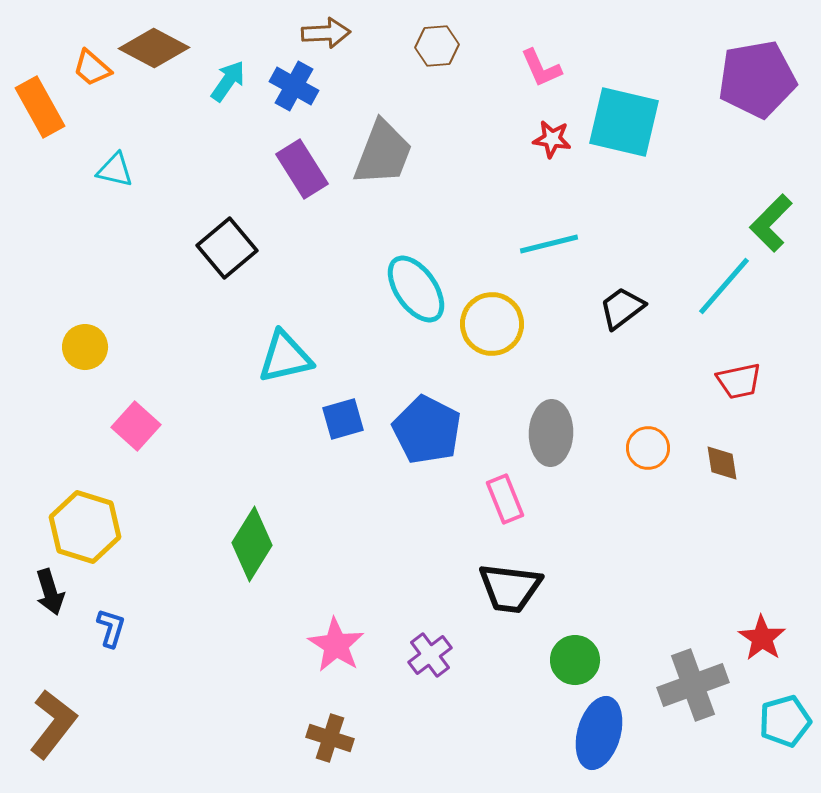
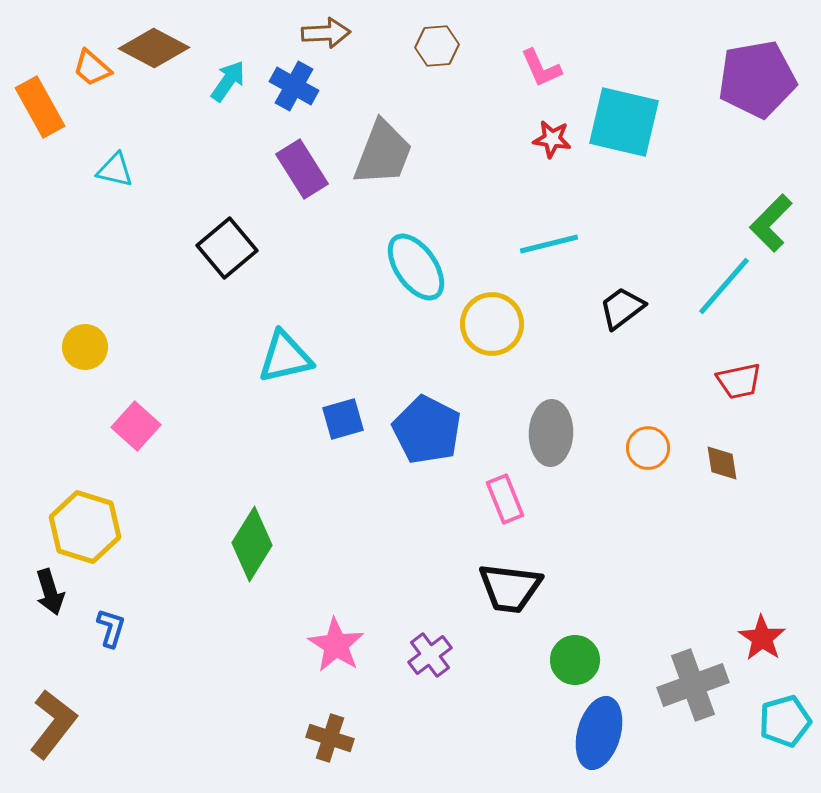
cyan ellipse at (416, 289): moved 22 px up
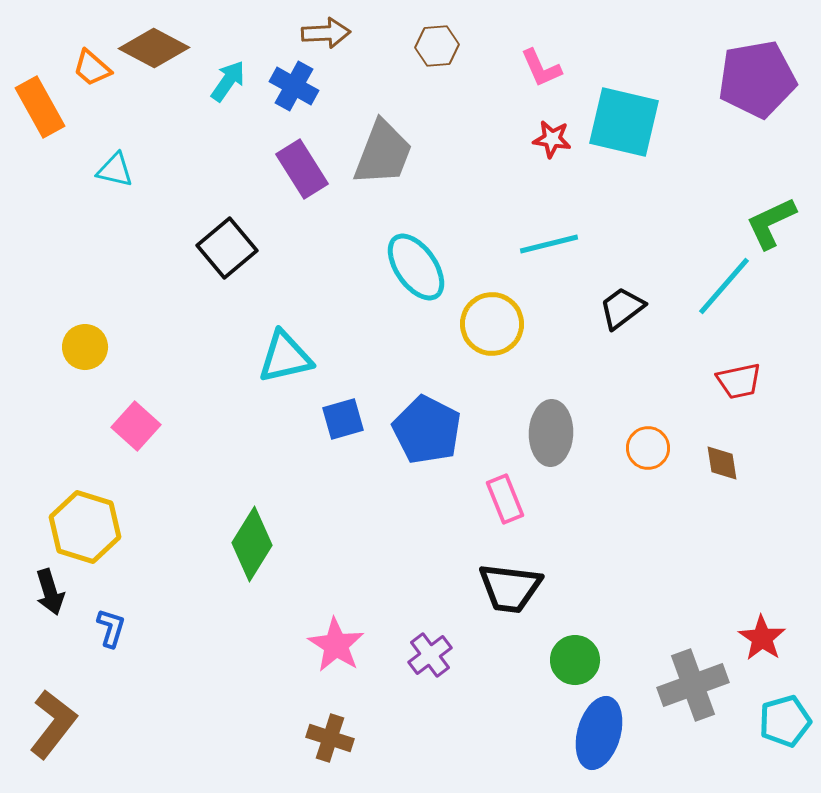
green L-shape at (771, 223): rotated 20 degrees clockwise
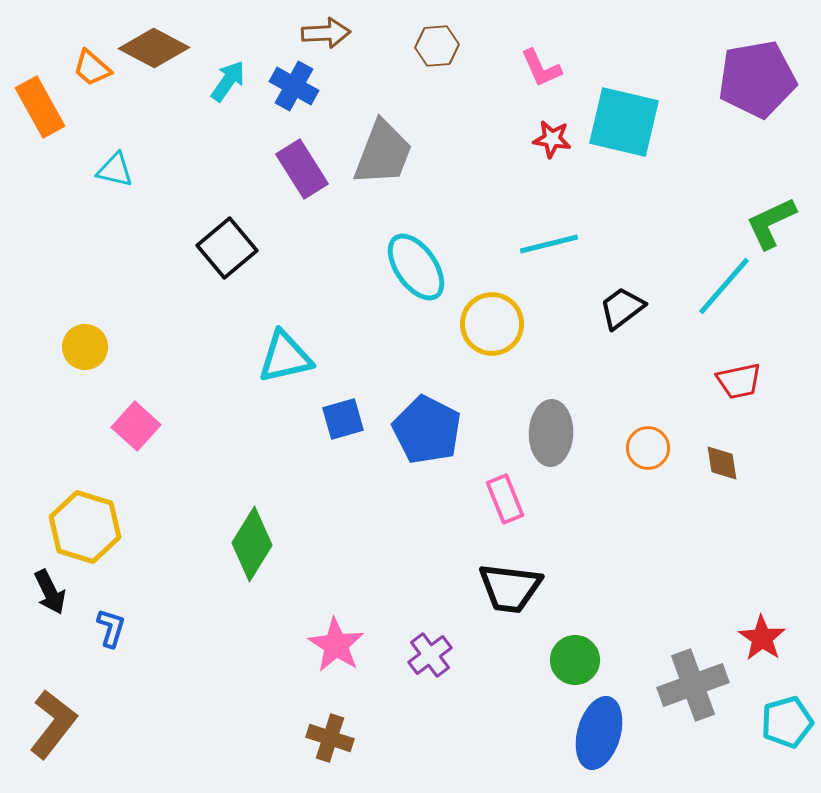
black arrow at (50, 592): rotated 9 degrees counterclockwise
cyan pentagon at (785, 721): moved 2 px right, 1 px down
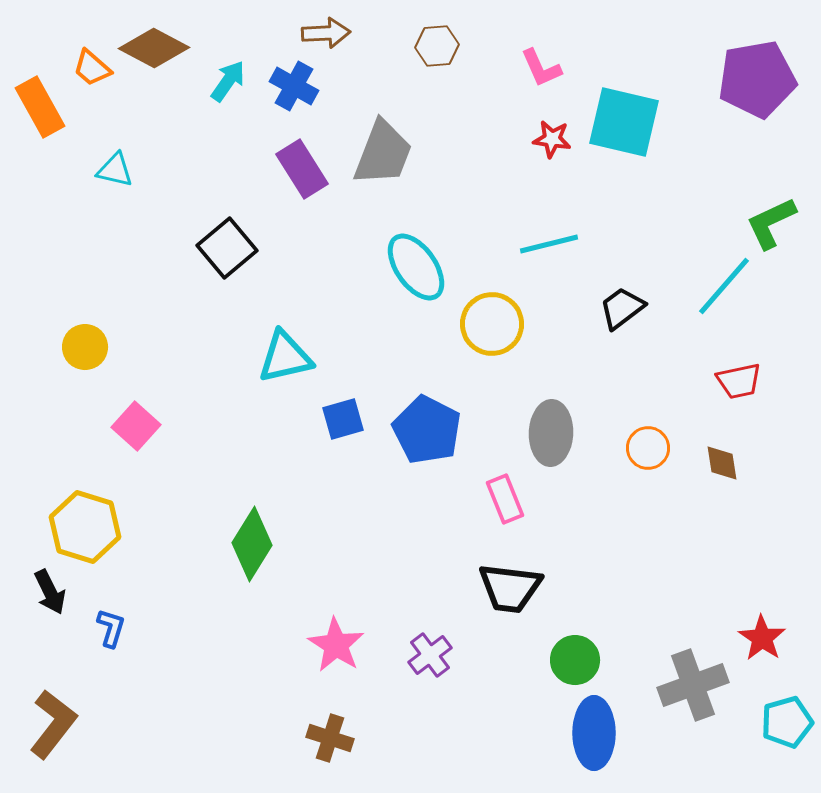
blue ellipse at (599, 733): moved 5 px left; rotated 16 degrees counterclockwise
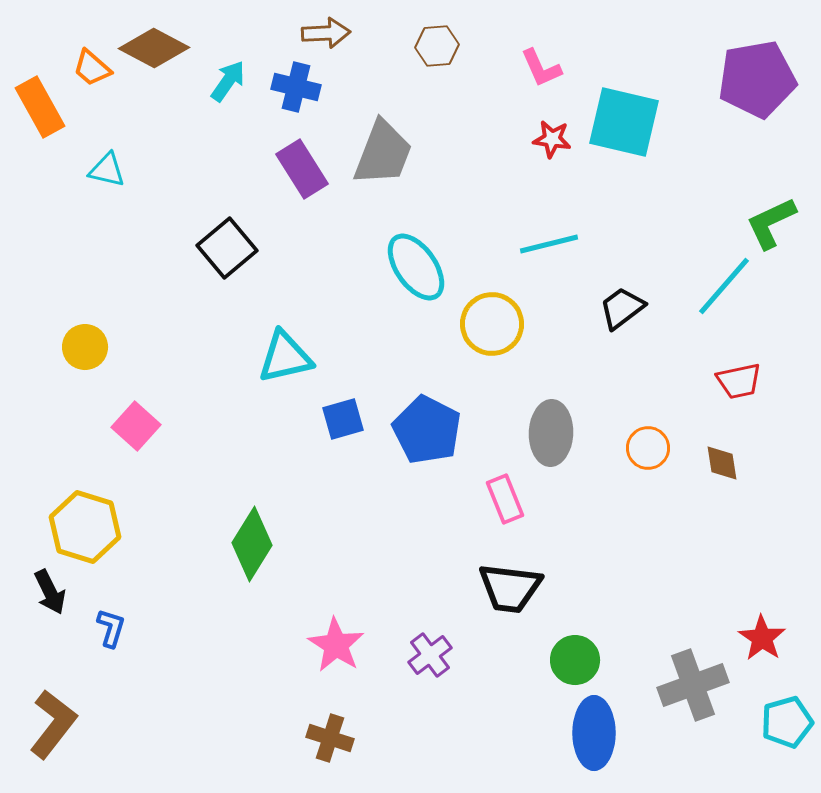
blue cross at (294, 86): moved 2 px right, 1 px down; rotated 15 degrees counterclockwise
cyan triangle at (115, 170): moved 8 px left
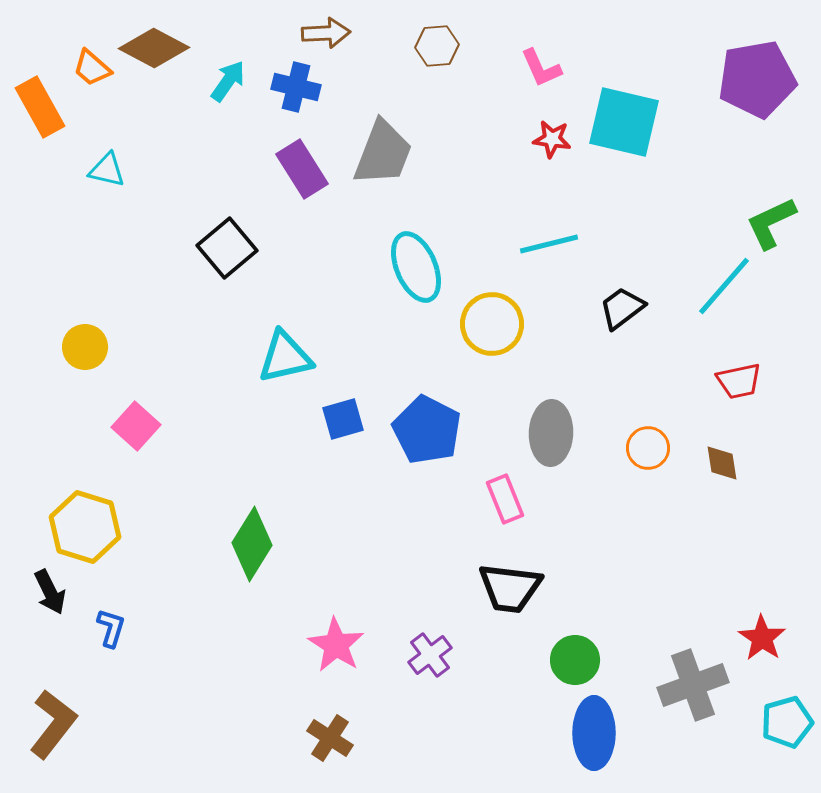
cyan ellipse at (416, 267): rotated 12 degrees clockwise
brown cross at (330, 738): rotated 15 degrees clockwise
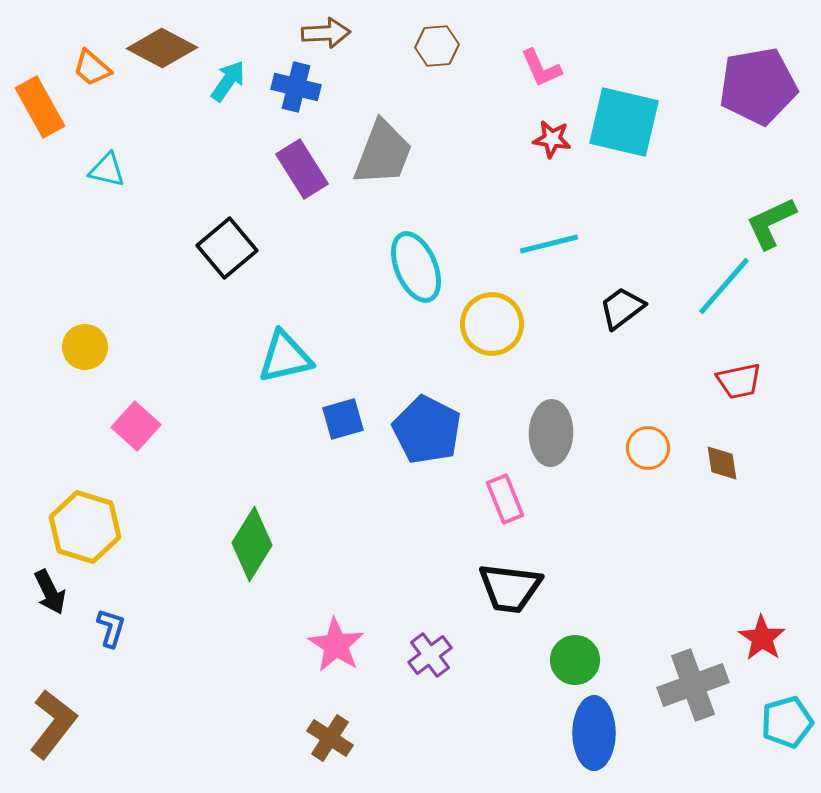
brown diamond at (154, 48): moved 8 px right
purple pentagon at (757, 79): moved 1 px right, 7 px down
